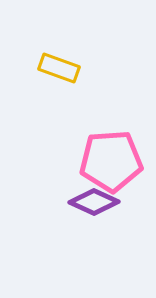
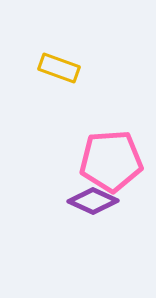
purple diamond: moved 1 px left, 1 px up
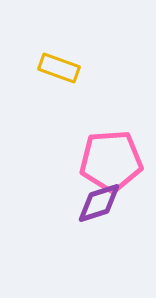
purple diamond: moved 6 px right, 2 px down; rotated 42 degrees counterclockwise
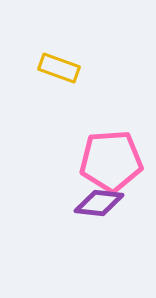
purple diamond: rotated 24 degrees clockwise
